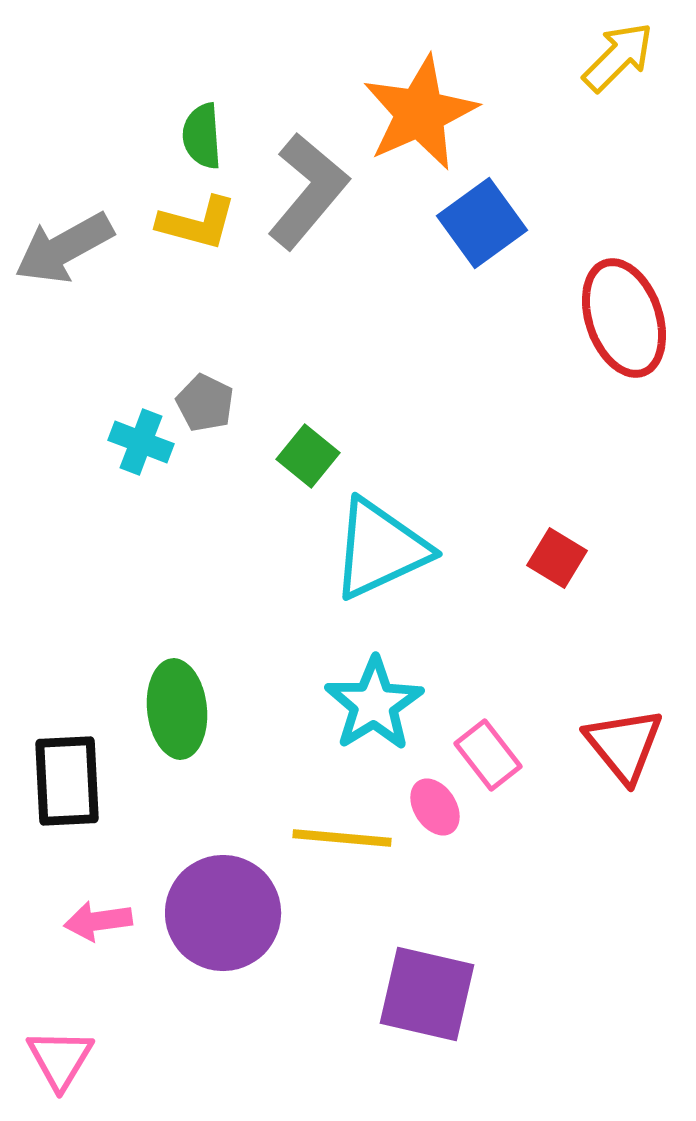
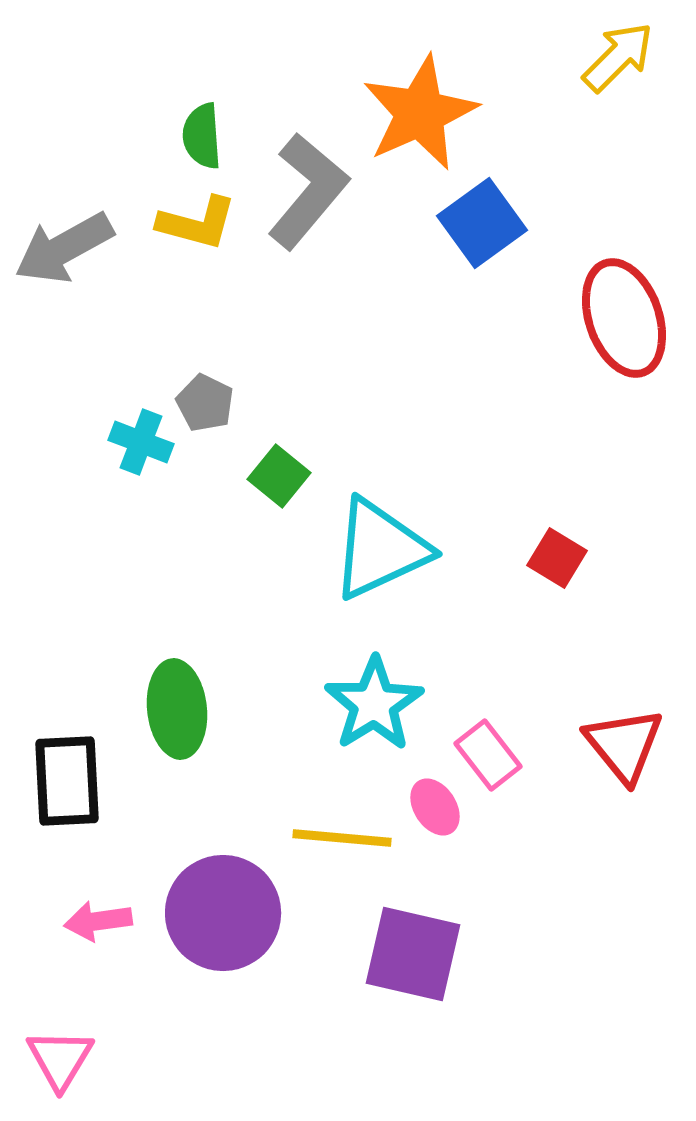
green square: moved 29 px left, 20 px down
purple square: moved 14 px left, 40 px up
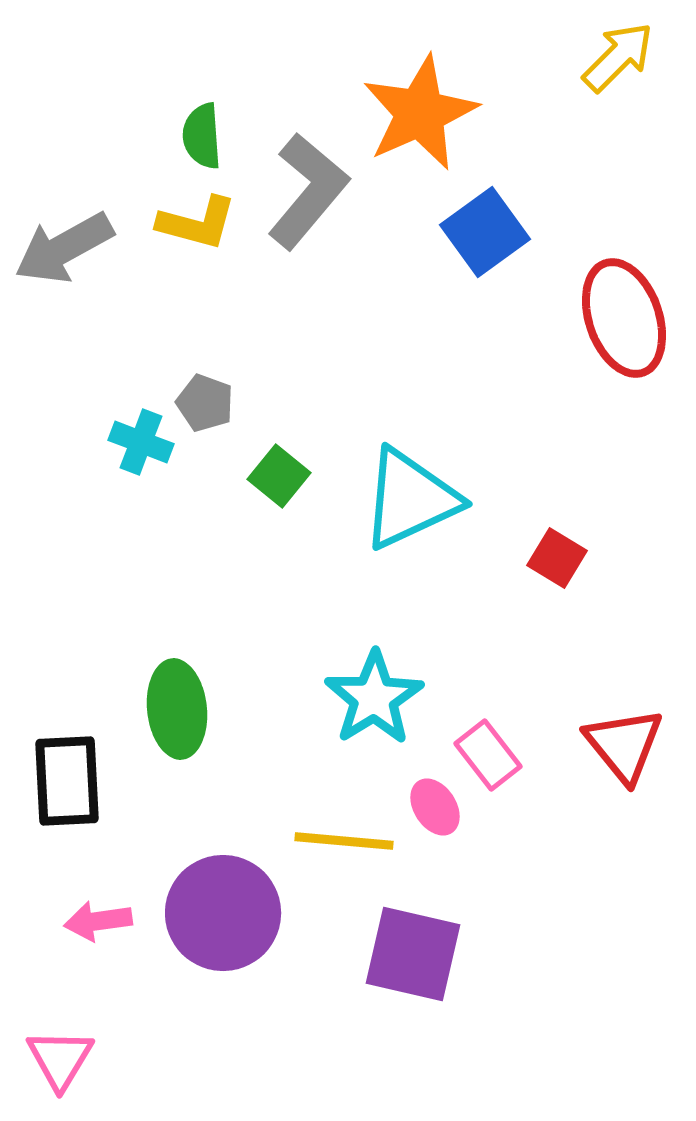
blue square: moved 3 px right, 9 px down
gray pentagon: rotated 6 degrees counterclockwise
cyan triangle: moved 30 px right, 50 px up
cyan star: moved 6 px up
yellow line: moved 2 px right, 3 px down
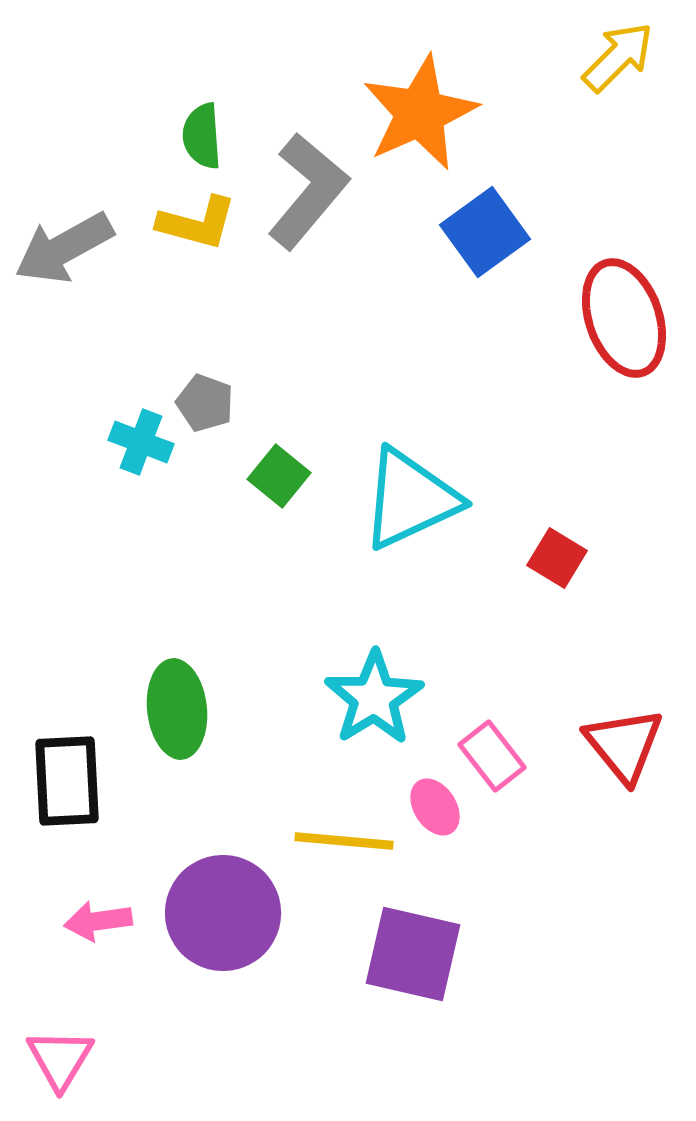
pink rectangle: moved 4 px right, 1 px down
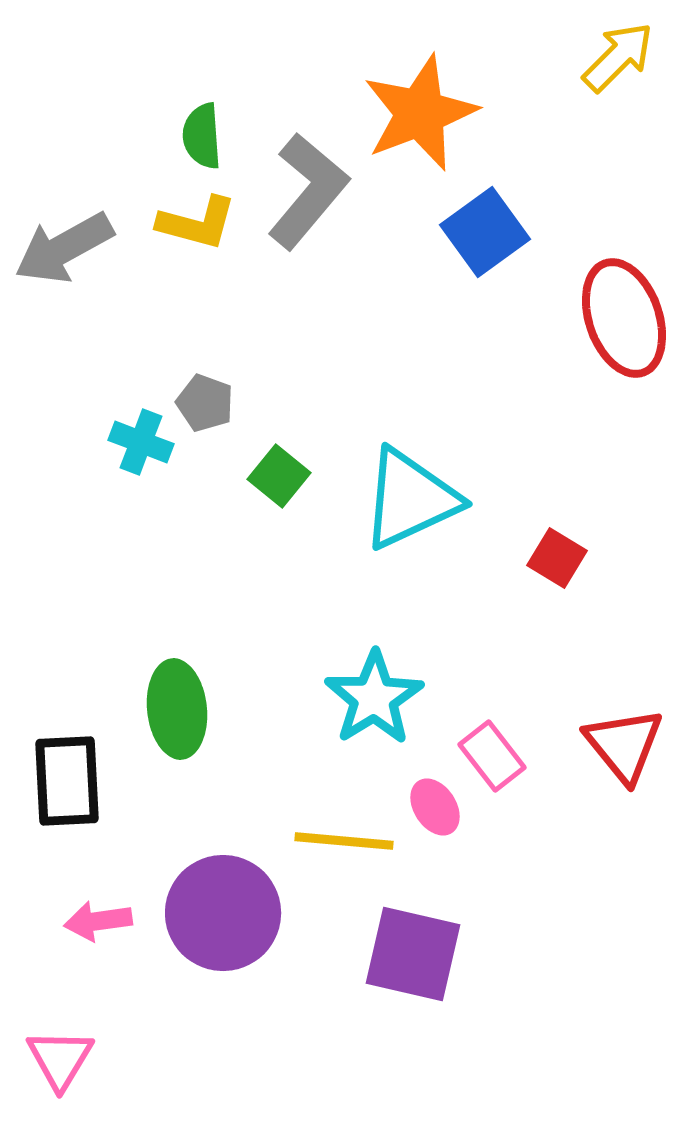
orange star: rotated 3 degrees clockwise
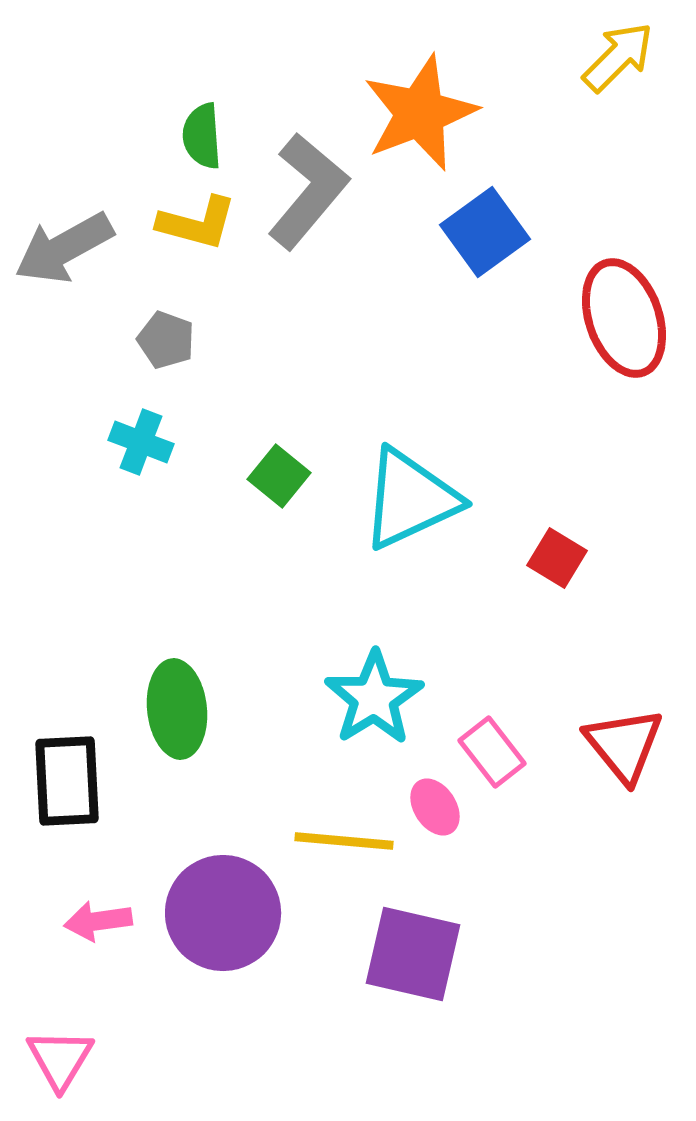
gray pentagon: moved 39 px left, 63 px up
pink rectangle: moved 4 px up
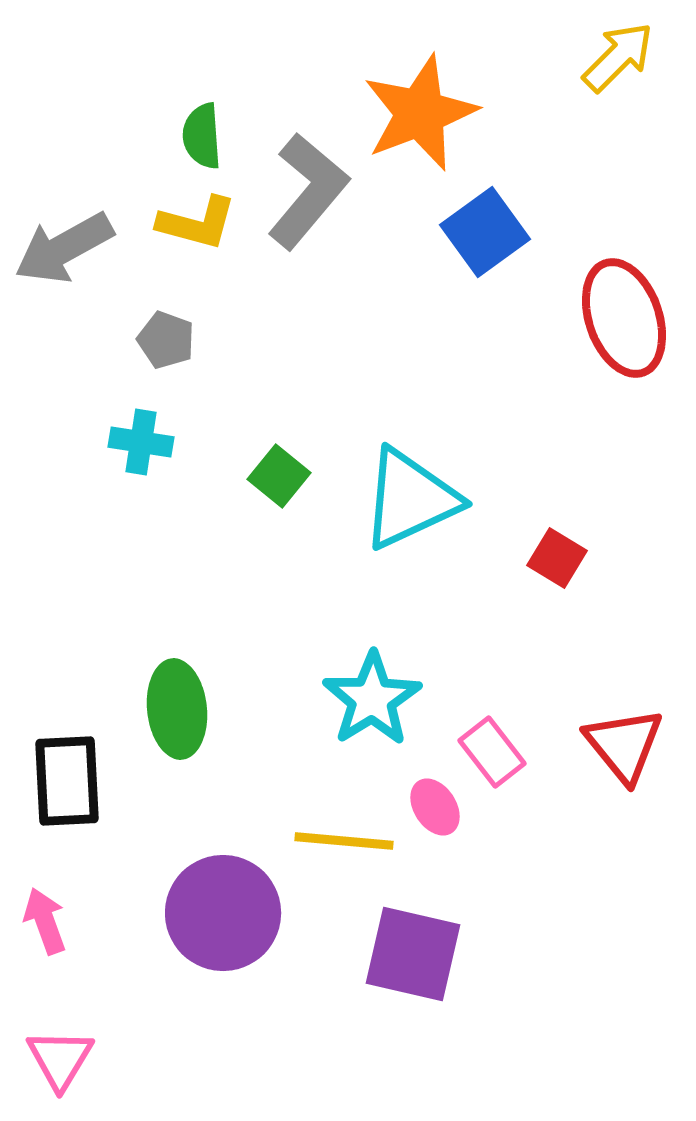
cyan cross: rotated 12 degrees counterclockwise
cyan star: moved 2 px left, 1 px down
pink arrow: moved 53 px left; rotated 78 degrees clockwise
